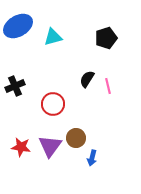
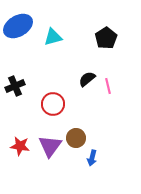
black pentagon: rotated 15 degrees counterclockwise
black semicircle: rotated 18 degrees clockwise
red star: moved 1 px left, 1 px up
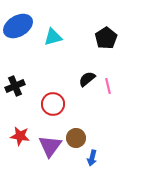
red star: moved 10 px up
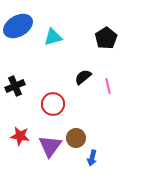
black semicircle: moved 4 px left, 2 px up
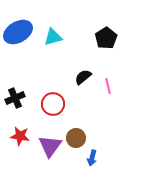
blue ellipse: moved 6 px down
black cross: moved 12 px down
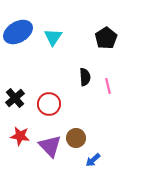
cyan triangle: rotated 42 degrees counterclockwise
black semicircle: moved 2 px right; rotated 126 degrees clockwise
black cross: rotated 18 degrees counterclockwise
red circle: moved 4 px left
purple triangle: rotated 20 degrees counterclockwise
blue arrow: moved 1 px right, 2 px down; rotated 35 degrees clockwise
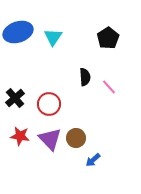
blue ellipse: rotated 12 degrees clockwise
black pentagon: moved 2 px right
pink line: moved 1 px right, 1 px down; rotated 28 degrees counterclockwise
purple triangle: moved 7 px up
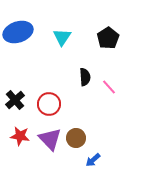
cyan triangle: moved 9 px right
black cross: moved 2 px down
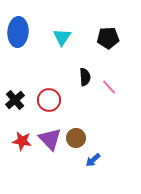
blue ellipse: rotated 68 degrees counterclockwise
black pentagon: rotated 30 degrees clockwise
red circle: moved 4 px up
red star: moved 2 px right, 5 px down
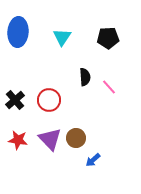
red star: moved 4 px left, 1 px up
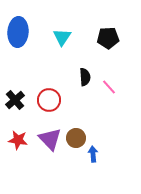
blue arrow: moved 6 px up; rotated 126 degrees clockwise
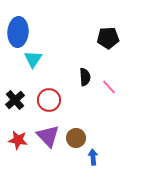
cyan triangle: moved 29 px left, 22 px down
purple triangle: moved 2 px left, 3 px up
blue arrow: moved 3 px down
